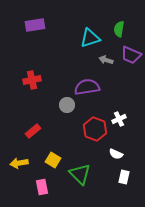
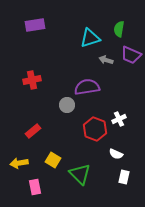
pink rectangle: moved 7 px left
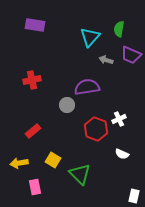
purple rectangle: rotated 18 degrees clockwise
cyan triangle: moved 1 px up; rotated 30 degrees counterclockwise
red hexagon: moved 1 px right
white semicircle: moved 6 px right
white rectangle: moved 10 px right, 19 px down
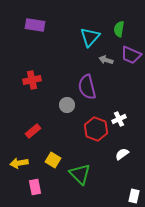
purple semicircle: rotated 95 degrees counterclockwise
white semicircle: rotated 120 degrees clockwise
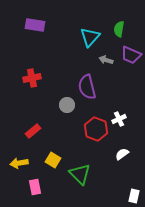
red cross: moved 2 px up
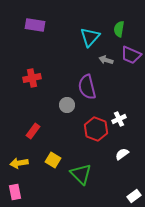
red rectangle: rotated 14 degrees counterclockwise
green triangle: moved 1 px right
pink rectangle: moved 20 px left, 5 px down
white rectangle: rotated 40 degrees clockwise
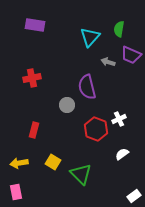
gray arrow: moved 2 px right, 2 px down
red rectangle: moved 1 px right, 1 px up; rotated 21 degrees counterclockwise
yellow square: moved 2 px down
pink rectangle: moved 1 px right
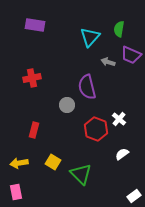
white cross: rotated 24 degrees counterclockwise
